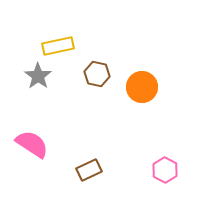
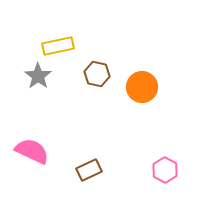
pink semicircle: moved 7 px down; rotated 8 degrees counterclockwise
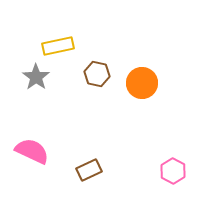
gray star: moved 2 px left, 1 px down
orange circle: moved 4 px up
pink hexagon: moved 8 px right, 1 px down
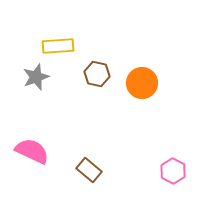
yellow rectangle: rotated 8 degrees clockwise
gray star: rotated 16 degrees clockwise
brown rectangle: rotated 65 degrees clockwise
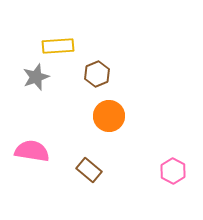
brown hexagon: rotated 25 degrees clockwise
orange circle: moved 33 px left, 33 px down
pink semicircle: rotated 16 degrees counterclockwise
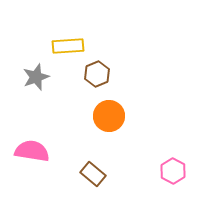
yellow rectangle: moved 10 px right
brown rectangle: moved 4 px right, 4 px down
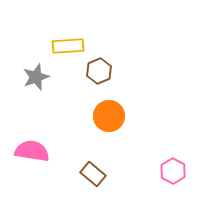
brown hexagon: moved 2 px right, 3 px up
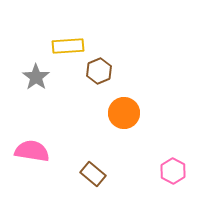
gray star: rotated 16 degrees counterclockwise
orange circle: moved 15 px right, 3 px up
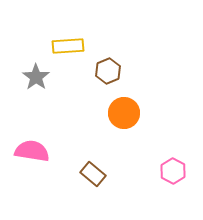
brown hexagon: moved 9 px right
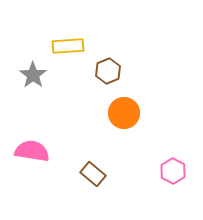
gray star: moved 3 px left, 2 px up
